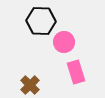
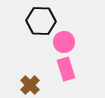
pink rectangle: moved 10 px left, 3 px up
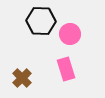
pink circle: moved 6 px right, 8 px up
brown cross: moved 8 px left, 7 px up
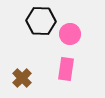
pink rectangle: rotated 25 degrees clockwise
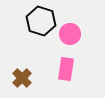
black hexagon: rotated 16 degrees clockwise
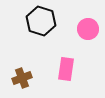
pink circle: moved 18 px right, 5 px up
brown cross: rotated 24 degrees clockwise
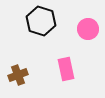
pink rectangle: rotated 20 degrees counterclockwise
brown cross: moved 4 px left, 3 px up
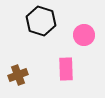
pink circle: moved 4 px left, 6 px down
pink rectangle: rotated 10 degrees clockwise
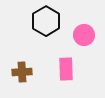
black hexagon: moved 5 px right; rotated 12 degrees clockwise
brown cross: moved 4 px right, 3 px up; rotated 18 degrees clockwise
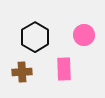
black hexagon: moved 11 px left, 16 px down
pink rectangle: moved 2 px left
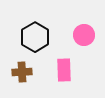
pink rectangle: moved 1 px down
